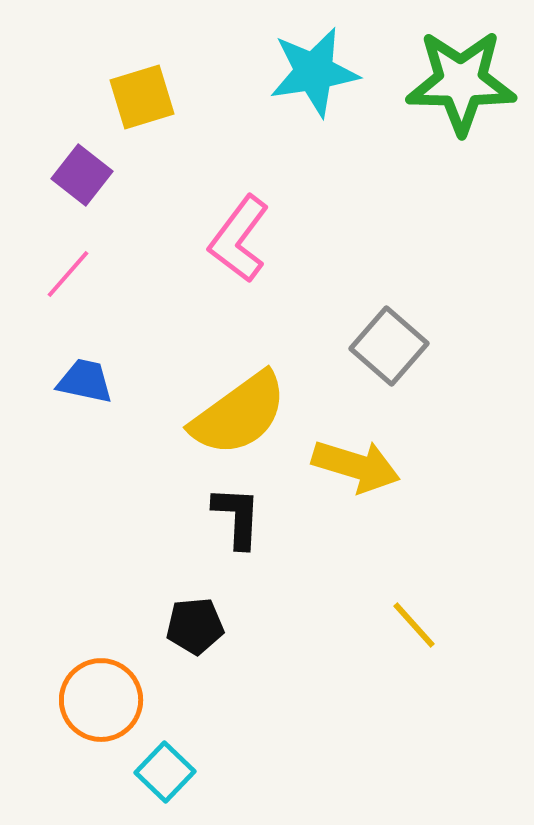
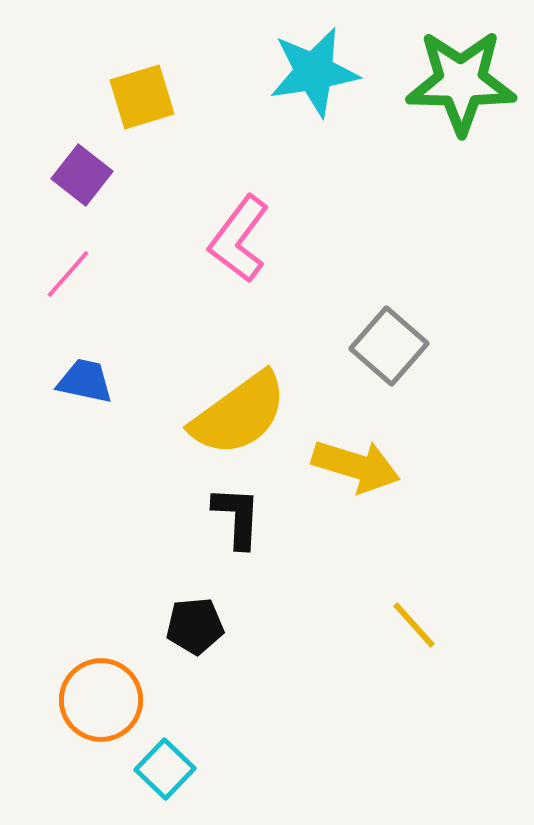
cyan square: moved 3 px up
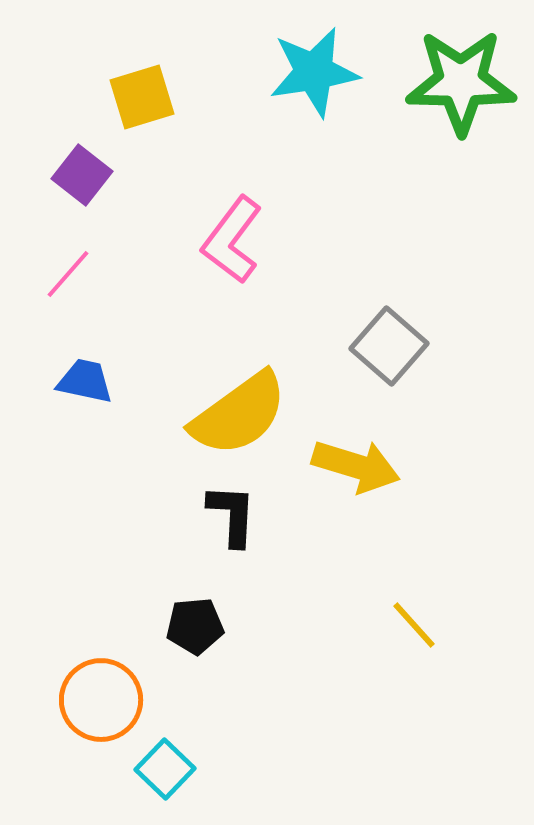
pink L-shape: moved 7 px left, 1 px down
black L-shape: moved 5 px left, 2 px up
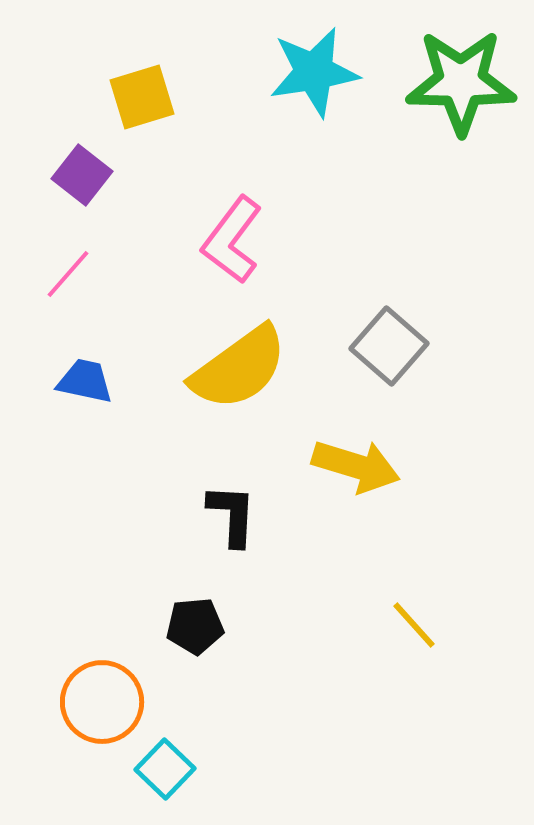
yellow semicircle: moved 46 px up
orange circle: moved 1 px right, 2 px down
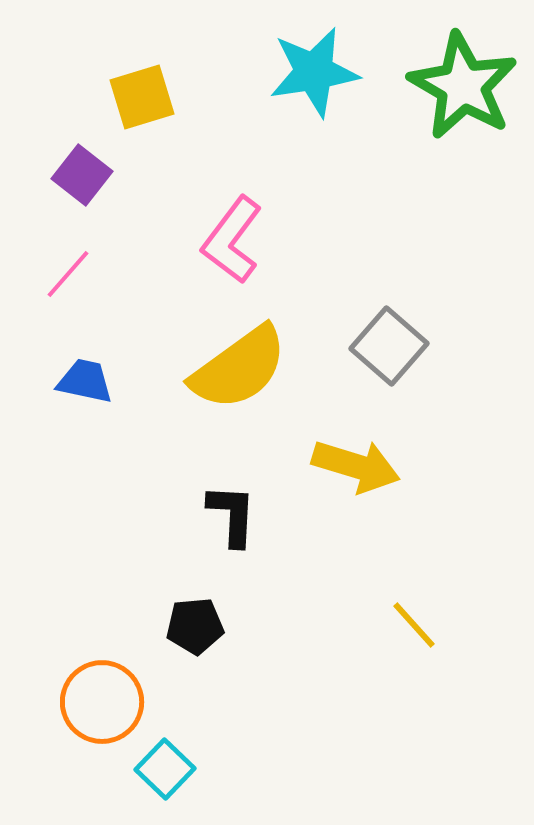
green star: moved 2 px right, 4 px down; rotated 29 degrees clockwise
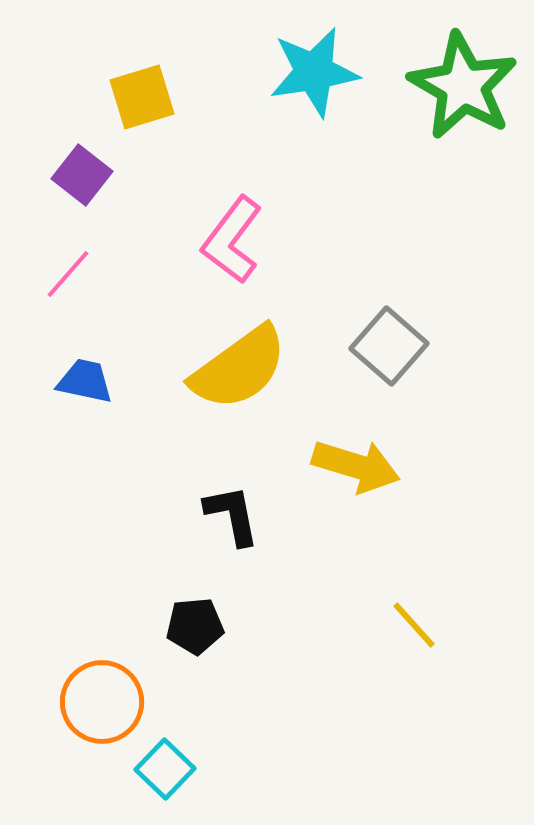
black L-shape: rotated 14 degrees counterclockwise
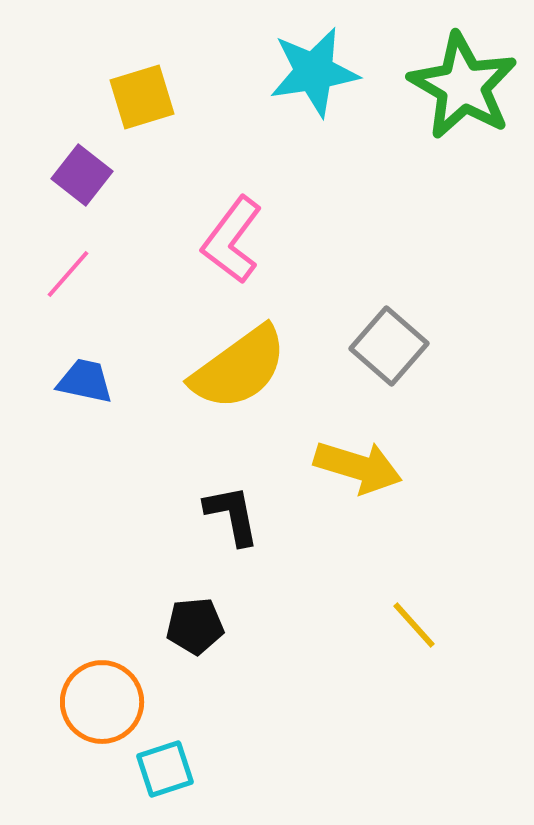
yellow arrow: moved 2 px right, 1 px down
cyan square: rotated 28 degrees clockwise
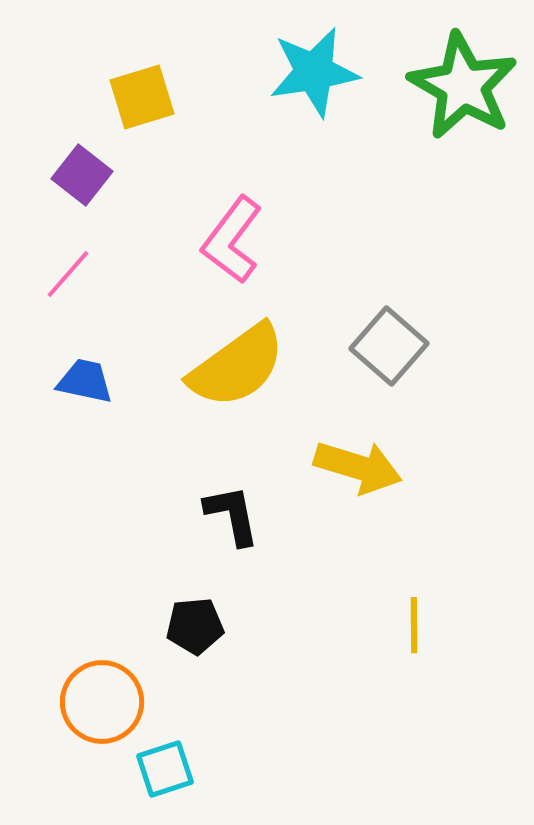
yellow semicircle: moved 2 px left, 2 px up
yellow line: rotated 42 degrees clockwise
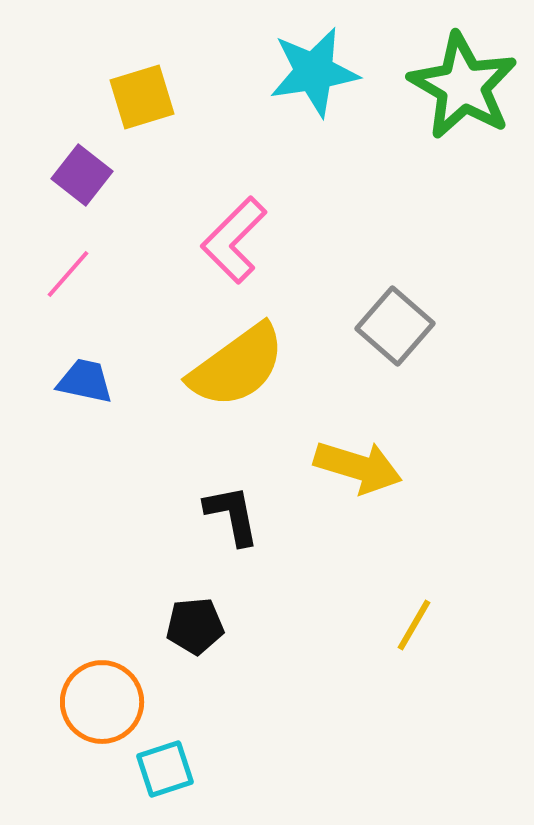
pink L-shape: moved 2 px right; rotated 8 degrees clockwise
gray square: moved 6 px right, 20 px up
yellow line: rotated 30 degrees clockwise
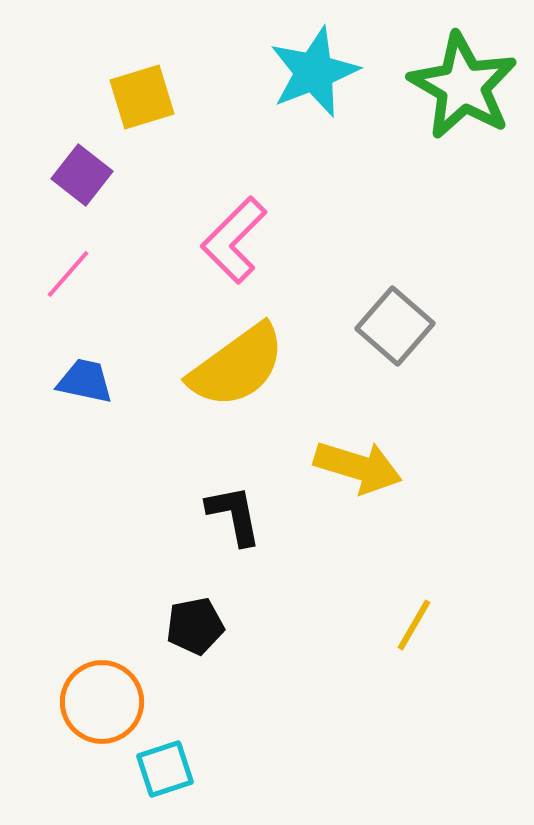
cyan star: rotated 12 degrees counterclockwise
black L-shape: moved 2 px right
black pentagon: rotated 6 degrees counterclockwise
